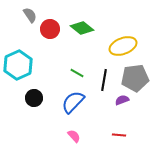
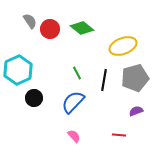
gray semicircle: moved 6 px down
cyan hexagon: moved 5 px down
green line: rotated 32 degrees clockwise
gray pentagon: rotated 8 degrees counterclockwise
purple semicircle: moved 14 px right, 11 px down
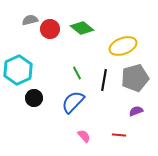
gray semicircle: moved 1 px up; rotated 70 degrees counterclockwise
pink semicircle: moved 10 px right
